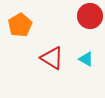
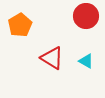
red circle: moved 4 px left
cyan triangle: moved 2 px down
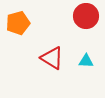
orange pentagon: moved 2 px left, 2 px up; rotated 15 degrees clockwise
cyan triangle: rotated 28 degrees counterclockwise
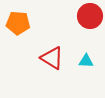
red circle: moved 4 px right
orange pentagon: rotated 20 degrees clockwise
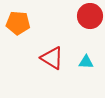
cyan triangle: moved 1 px down
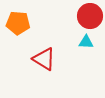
red triangle: moved 8 px left, 1 px down
cyan triangle: moved 20 px up
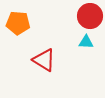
red triangle: moved 1 px down
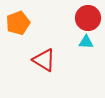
red circle: moved 2 px left, 2 px down
orange pentagon: rotated 25 degrees counterclockwise
